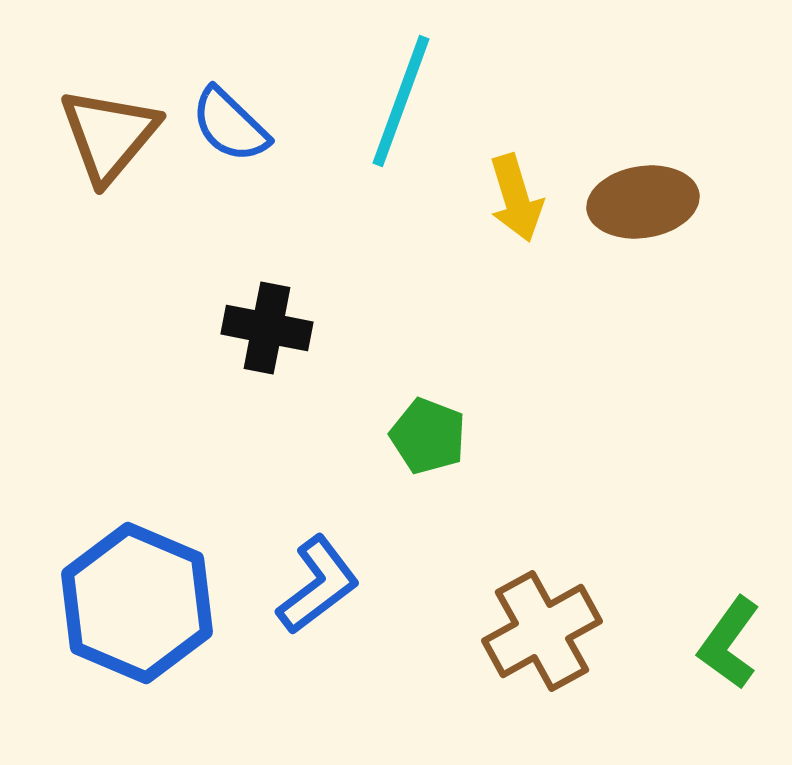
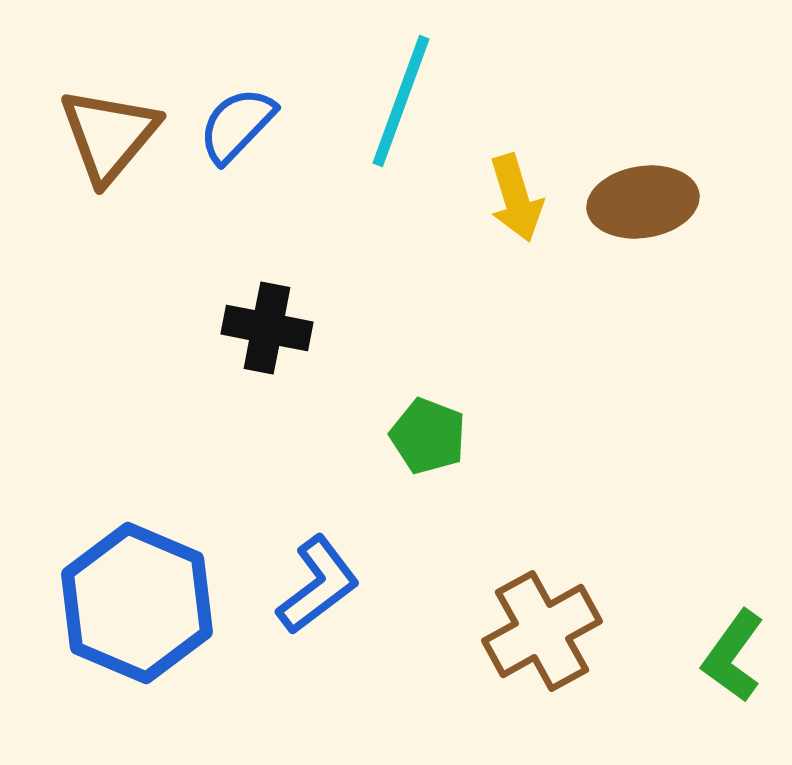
blue semicircle: moved 7 px right; rotated 90 degrees clockwise
green L-shape: moved 4 px right, 13 px down
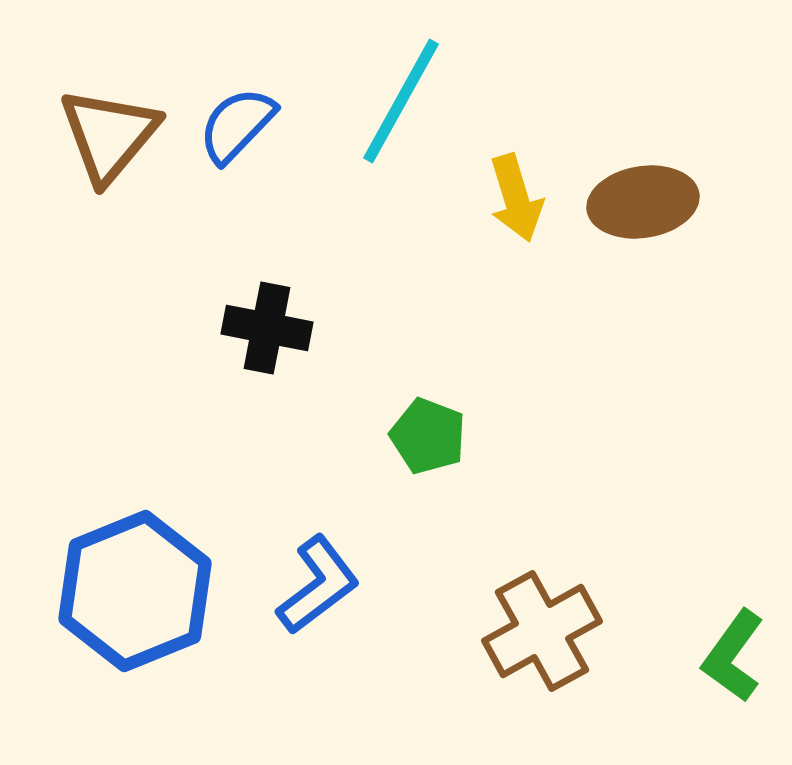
cyan line: rotated 9 degrees clockwise
blue hexagon: moved 2 px left, 12 px up; rotated 15 degrees clockwise
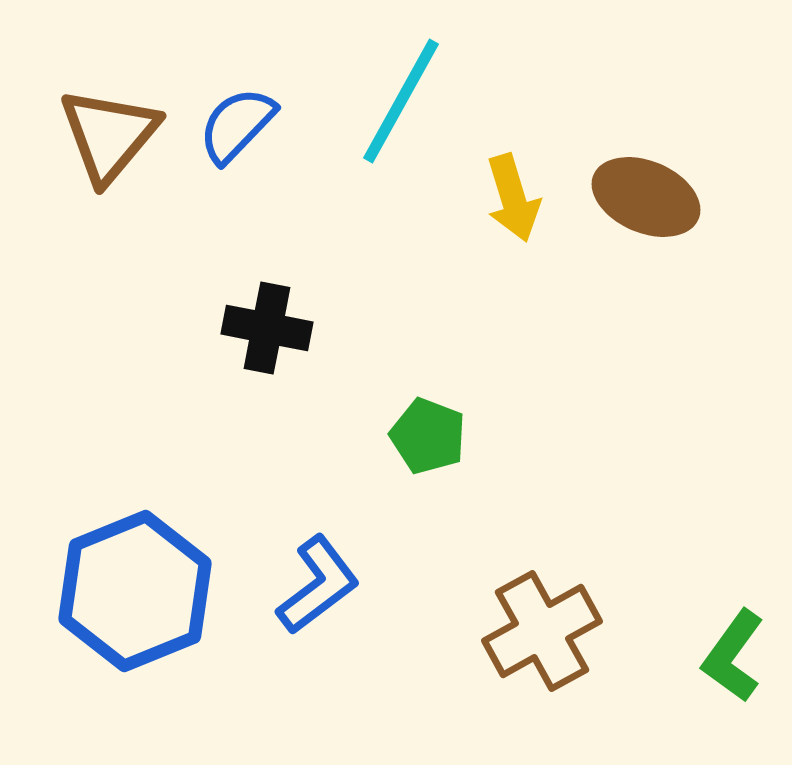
yellow arrow: moved 3 px left
brown ellipse: moved 3 px right, 5 px up; rotated 32 degrees clockwise
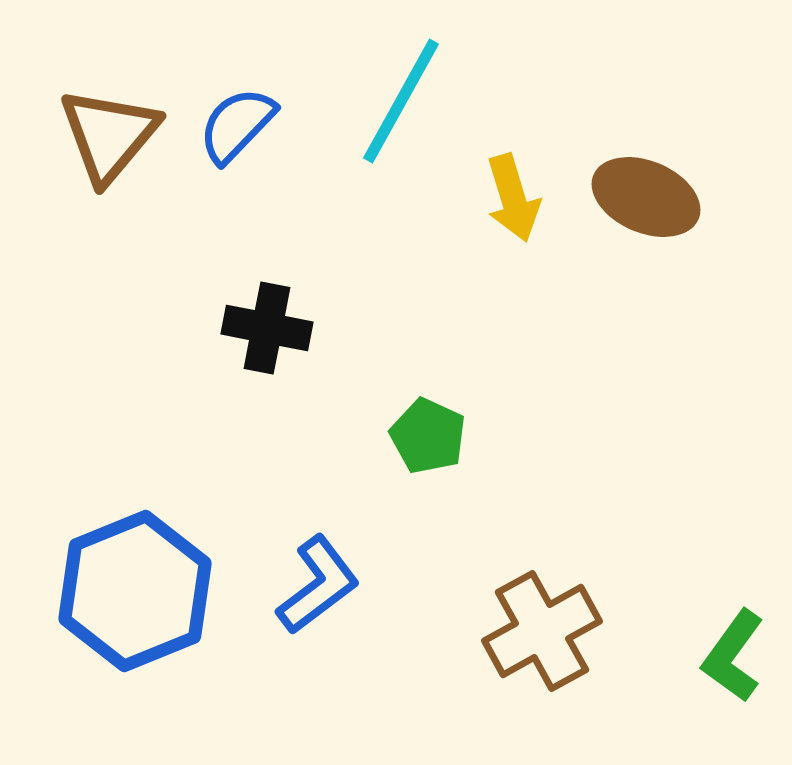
green pentagon: rotated 4 degrees clockwise
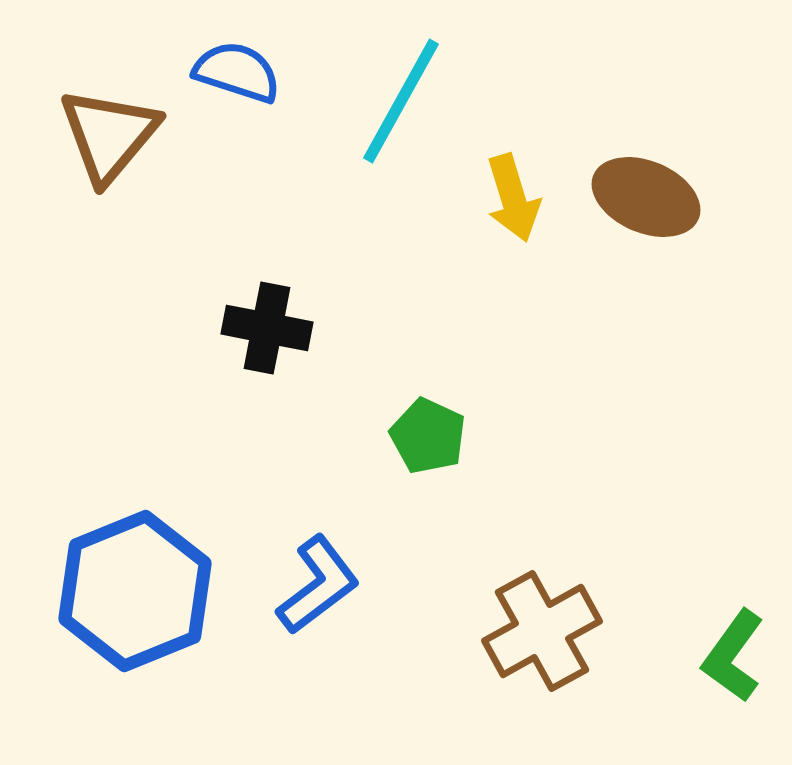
blue semicircle: moved 53 px up; rotated 64 degrees clockwise
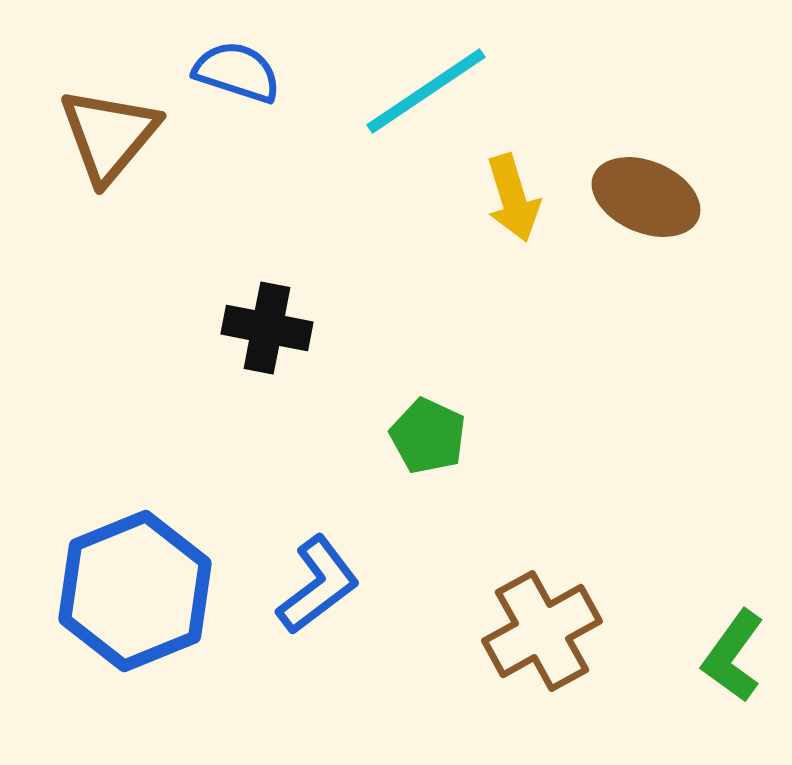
cyan line: moved 25 px right, 10 px up; rotated 27 degrees clockwise
